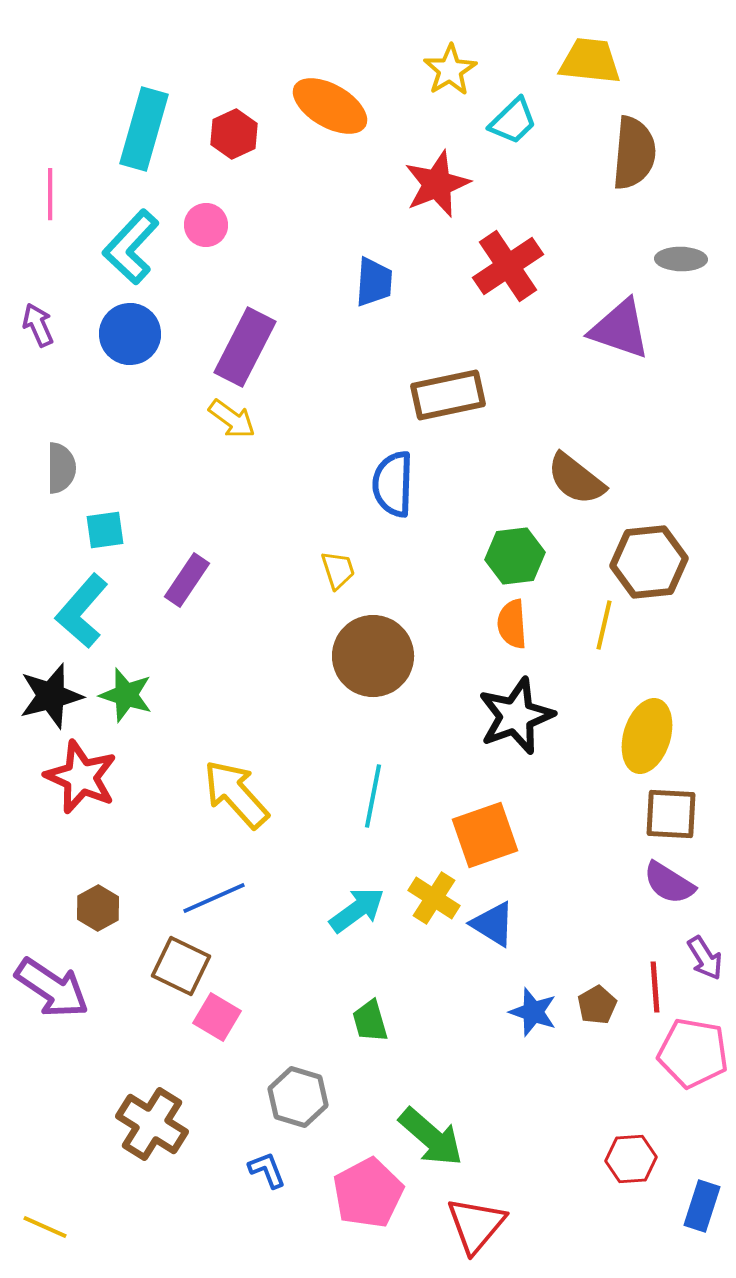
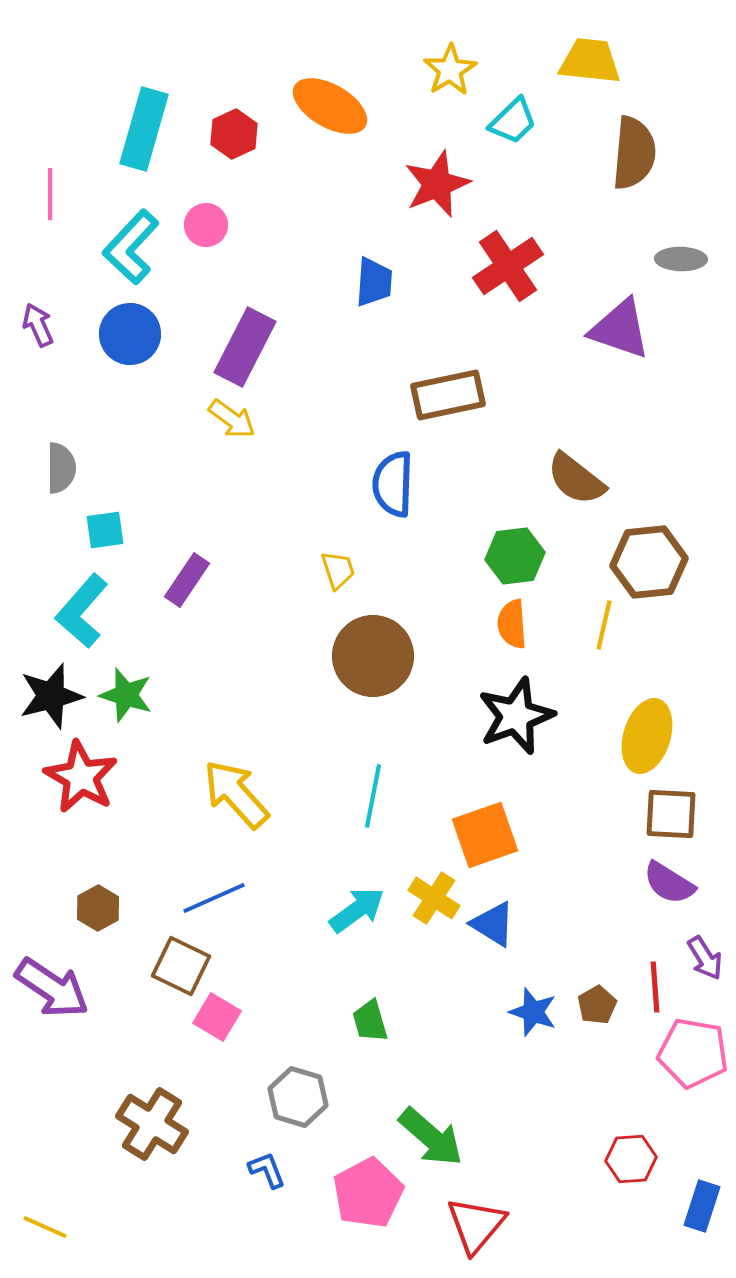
red star at (81, 777): rotated 6 degrees clockwise
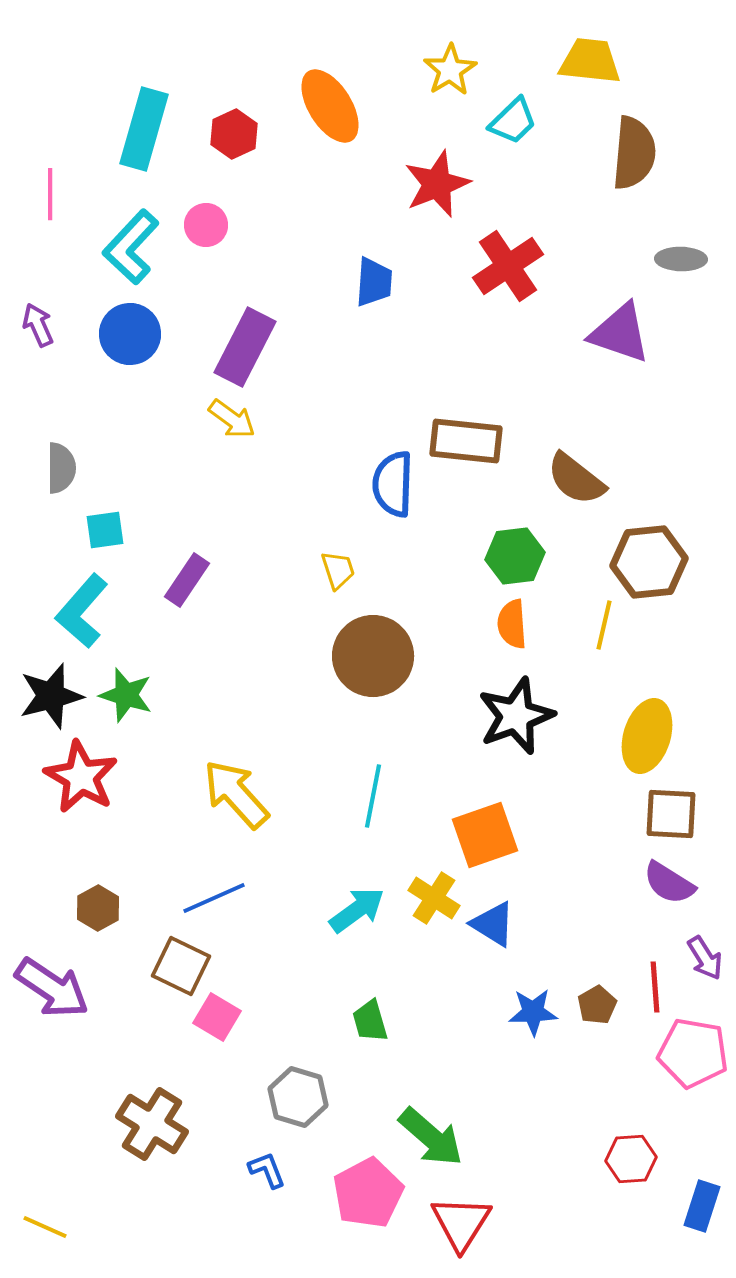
orange ellipse at (330, 106): rotated 28 degrees clockwise
purple triangle at (620, 329): moved 4 px down
brown rectangle at (448, 395): moved 18 px right, 46 px down; rotated 18 degrees clockwise
blue star at (533, 1012): rotated 21 degrees counterclockwise
red triangle at (476, 1225): moved 15 px left, 2 px up; rotated 8 degrees counterclockwise
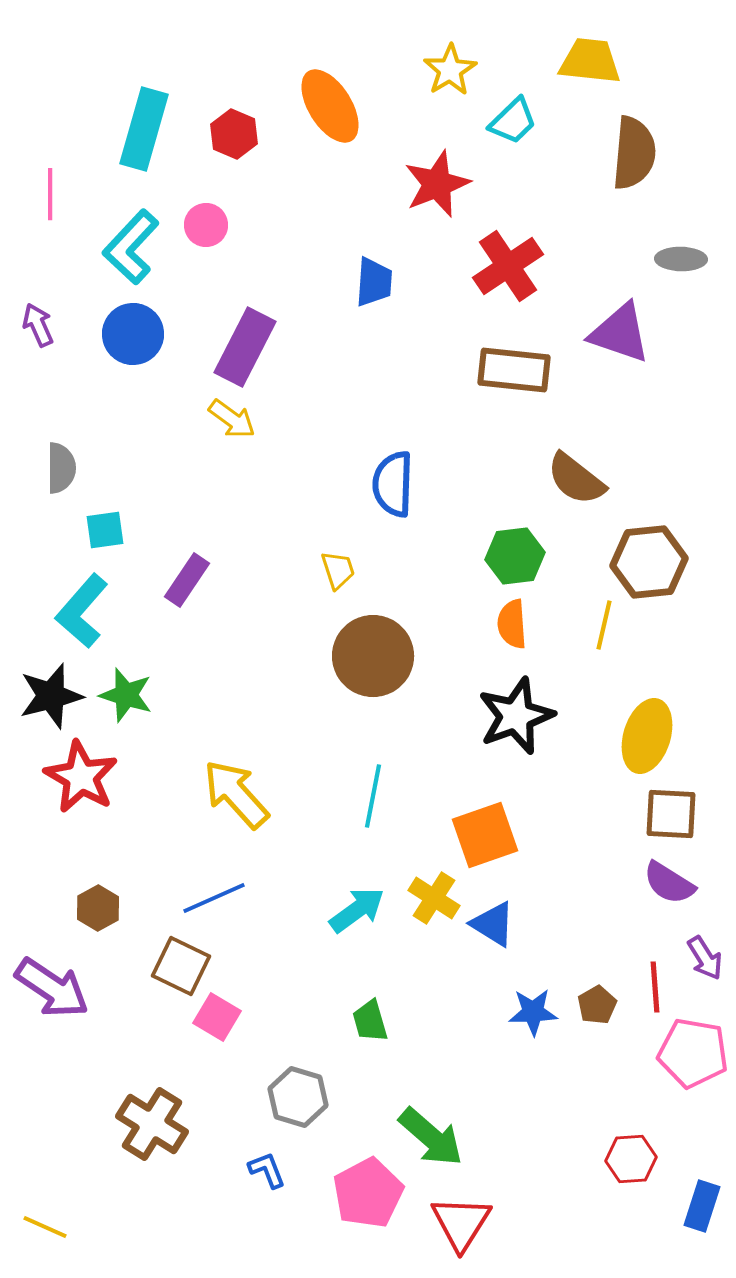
red hexagon at (234, 134): rotated 12 degrees counterclockwise
blue circle at (130, 334): moved 3 px right
brown rectangle at (466, 441): moved 48 px right, 71 px up
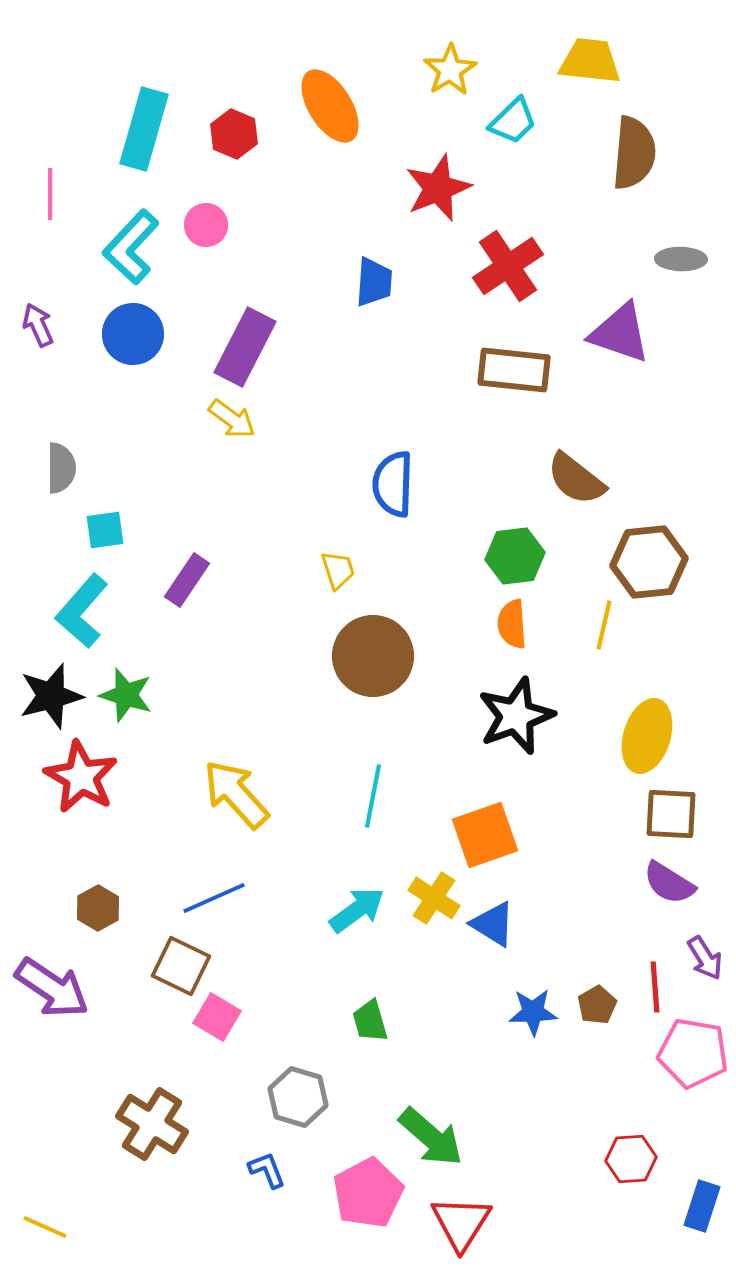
red star at (437, 184): moved 1 px right, 4 px down
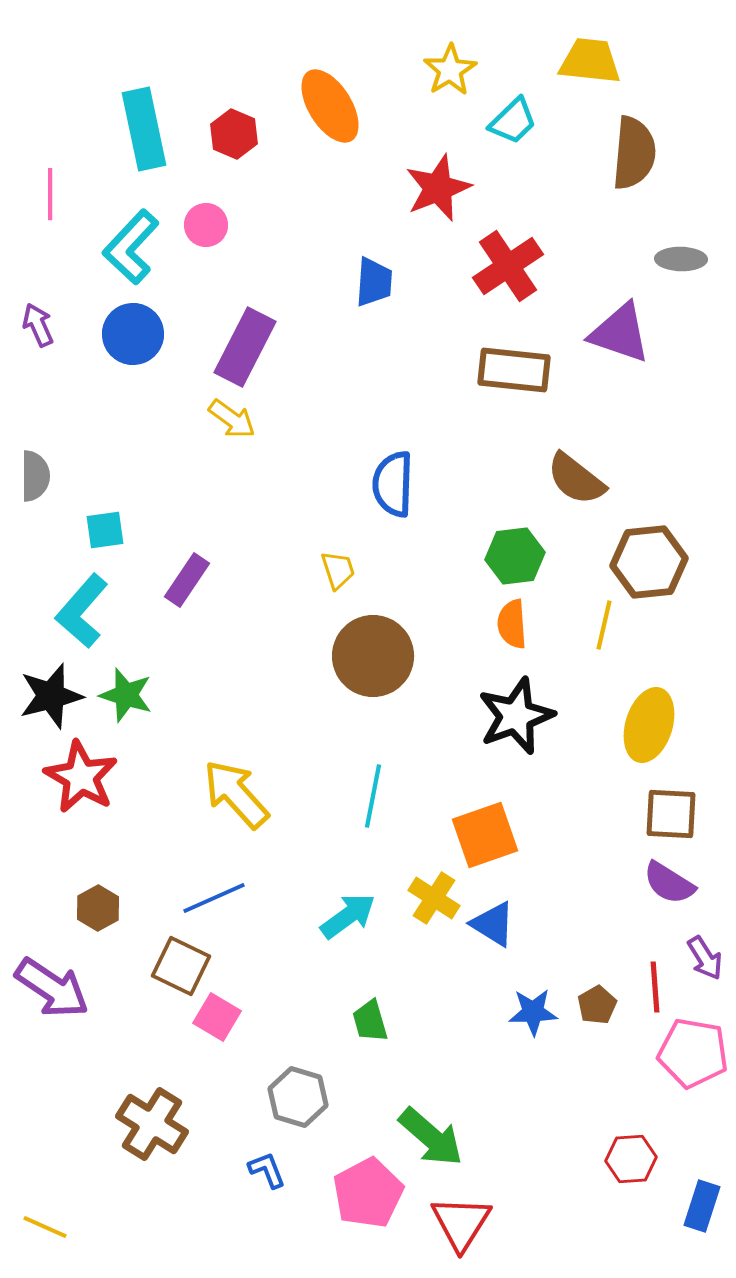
cyan rectangle at (144, 129): rotated 28 degrees counterclockwise
gray semicircle at (61, 468): moved 26 px left, 8 px down
yellow ellipse at (647, 736): moved 2 px right, 11 px up
cyan arrow at (357, 910): moved 9 px left, 6 px down
